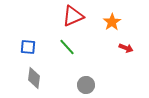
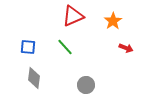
orange star: moved 1 px right, 1 px up
green line: moved 2 px left
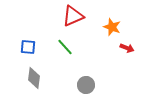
orange star: moved 1 px left, 6 px down; rotated 18 degrees counterclockwise
red arrow: moved 1 px right
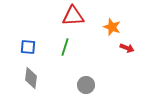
red triangle: rotated 20 degrees clockwise
green line: rotated 60 degrees clockwise
gray diamond: moved 3 px left
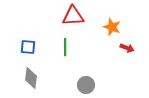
green line: rotated 18 degrees counterclockwise
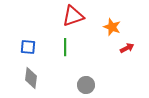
red triangle: rotated 15 degrees counterclockwise
red arrow: rotated 48 degrees counterclockwise
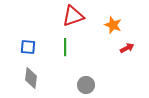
orange star: moved 1 px right, 2 px up
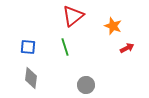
red triangle: rotated 20 degrees counterclockwise
orange star: moved 1 px down
green line: rotated 18 degrees counterclockwise
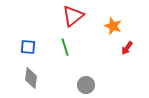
red arrow: rotated 152 degrees clockwise
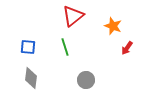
gray circle: moved 5 px up
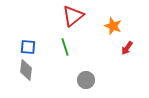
gray diamond: moved 5 px left, 8 px up
